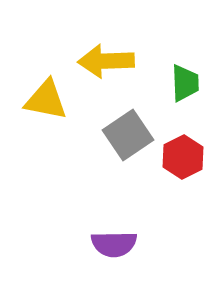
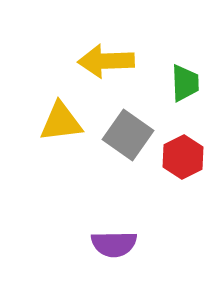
yellow triangle: moved 15 px right, 22 px down; rotated 18 degrees counterclockwise
gray square: rotated 21 degrees counterclockwise
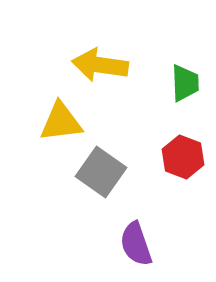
yellow arrow: moved 6 px left, 4 px down; rotated 10 degrees clockwise
gray square: moved 27 px left, 37 px down
red hexagon: rotated 12 degrees counterclockwise
purple semicircle: moved 22 px right; rotated 72 degrees clockwise
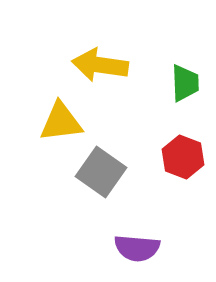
purple semicircle: moved 1 px right, 4 px down; rotated 66 degrees counterclockwise
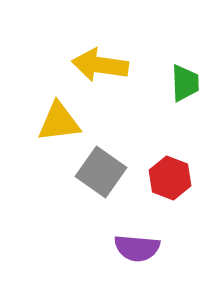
yellow triangle: moved 2 px left
red hexagon: moved 13 px left, 21 px down
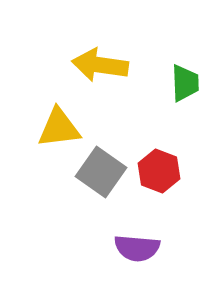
yellow triangle: moved 6 px down
red hexagon: moved 11 px left, 7 px up
